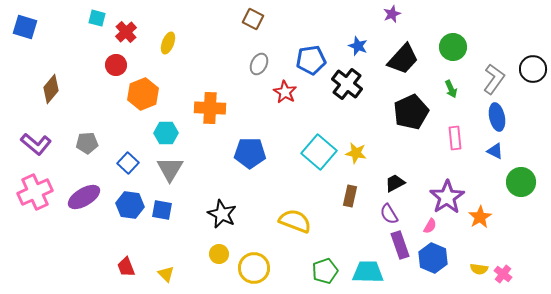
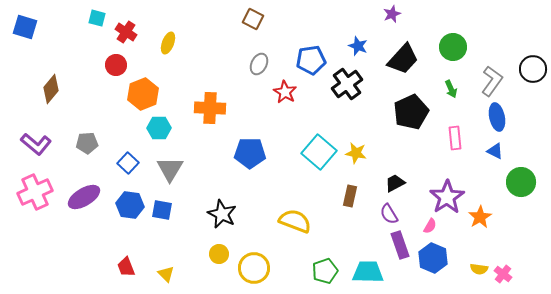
red cross at (126, 32): rotated 15 degrees counterclockwise
gray L-shape at (494, 79): moved 2 px left, 2 px down
black cross at (347, 84): rotated 16 degrees clockwise
cyan hexagon at (166, 133): moved 7 px left, 5 px up
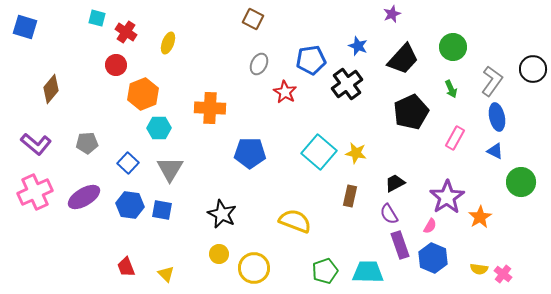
pink rectangle at (455, 138): rotated 35 degrees clockwise
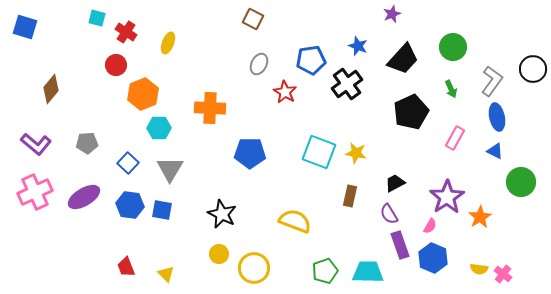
cyan square at (319, 152): rotated 20 degrees counterclockwise
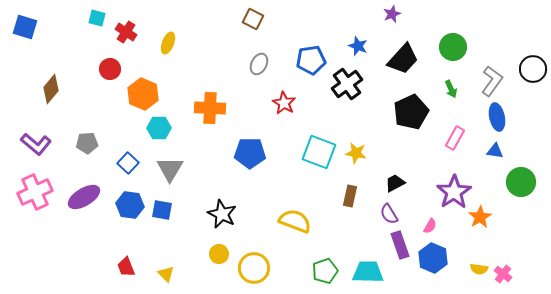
red circle at (116, 65): moved 6 px left, 4 px down
red star at (285, 92): moved 1 px left, 11 px down
orange hexagon at (143, 94): rotated 16 degrees counterclockwise
blue triangle at (495, 151): rotated 18 degrees counterclockwise
purple star at (447, 197): moved 7 px right, 5 px up
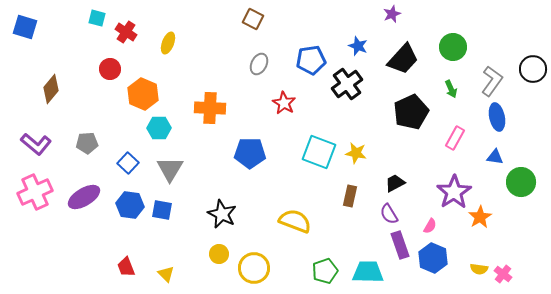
blue triangle at (495, 151): moved 6 px down
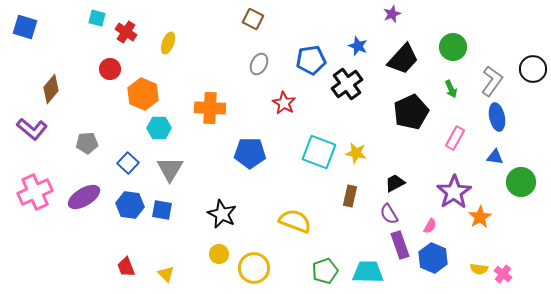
purple L-shape at (36, 144): moved 4 px left, 15 px up
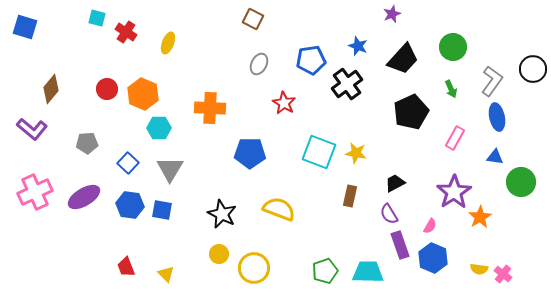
red circle at (110, 69): moved 3 px left, 20 px down
yellow semicircle at (295, 221): moved 16 px left, 12 px up
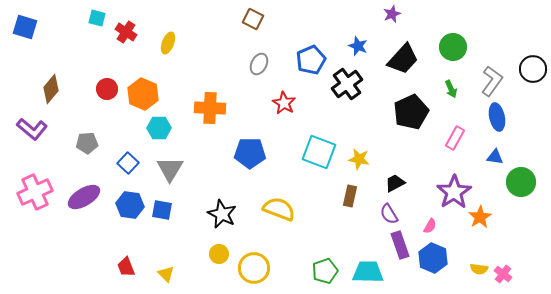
blue pentagon at (311, 60): rotated 16 degrees counterclockwise
yellow star at (356, 153): moved 3 px right, 6 px down
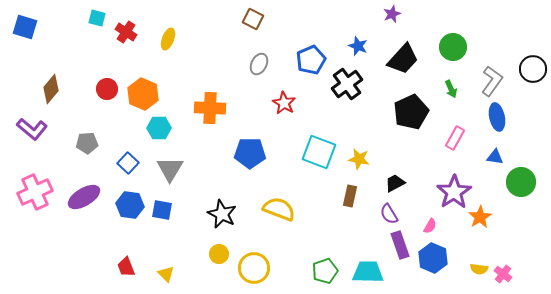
yellow ellipse at (168, 43): moved 4 px up
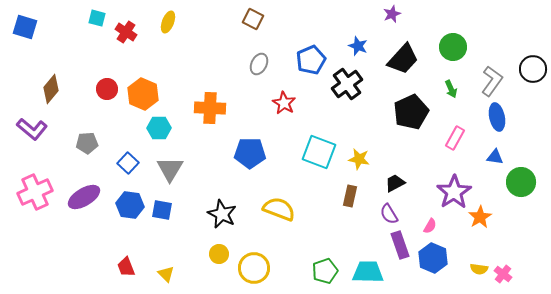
yellow ellipse at (168, 39): moved 17 px up
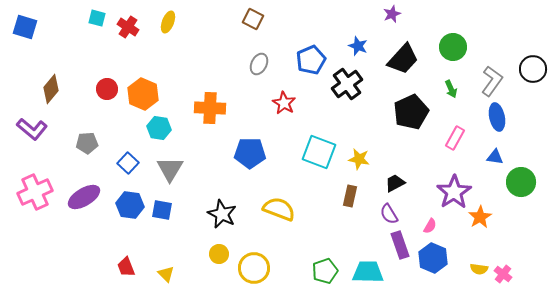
red cross at (126, 32): moved 2 px right, 5 px up
cyan hexagon at (159, 128): rotated 10 degrees clockwise
